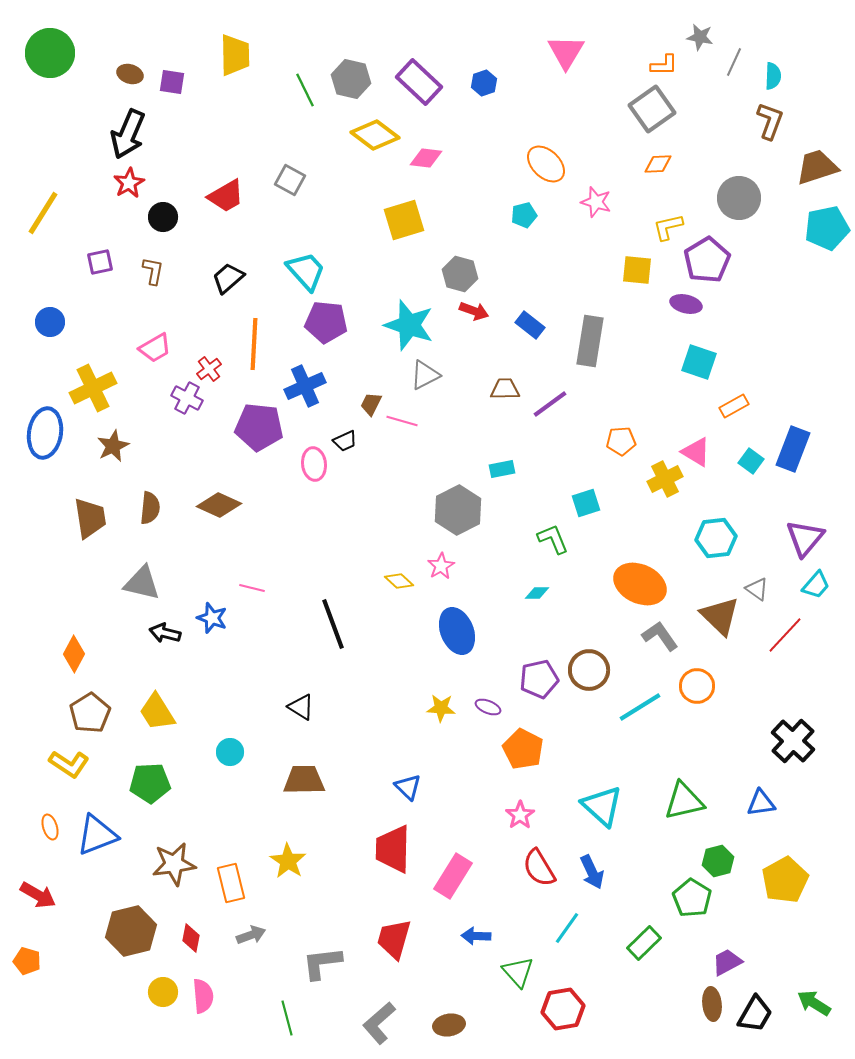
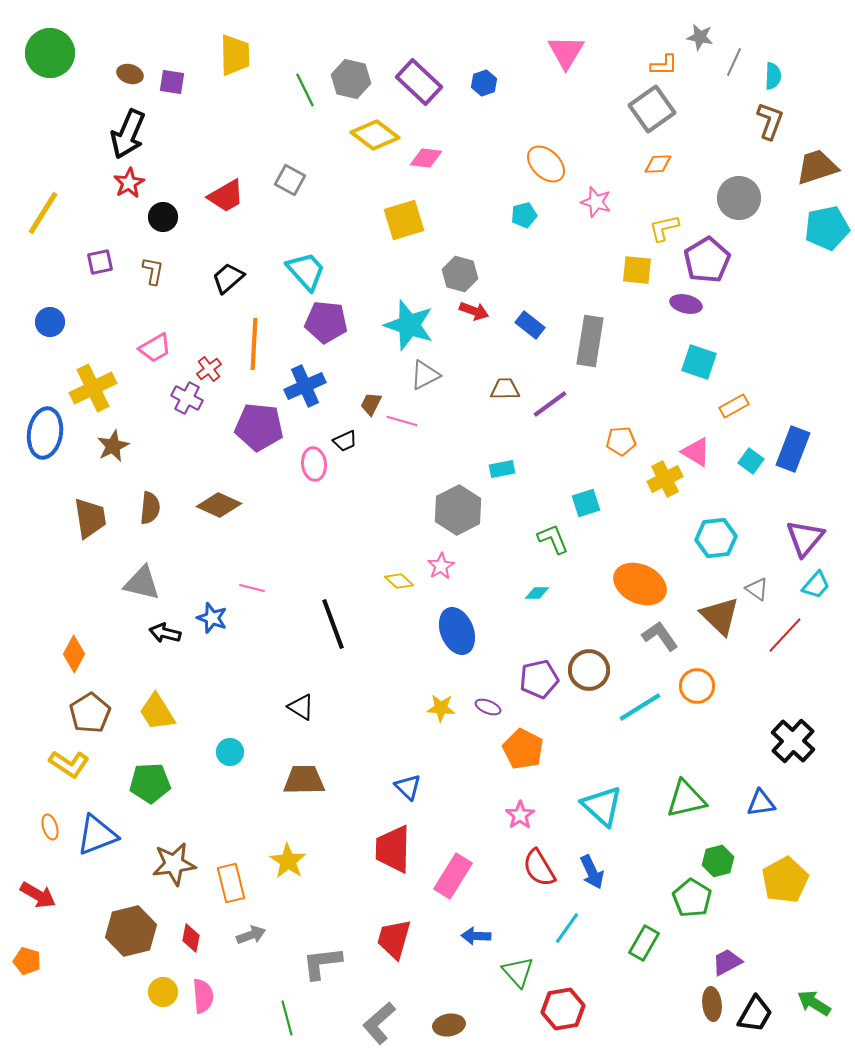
yellow L-shape at (668, 227): moved 4 px left, 1 px down
green triangle at (684, 801): moved 2 px right, 2 px up
green rectangle at (644, 943): rotated 16 degrees counterclockwise
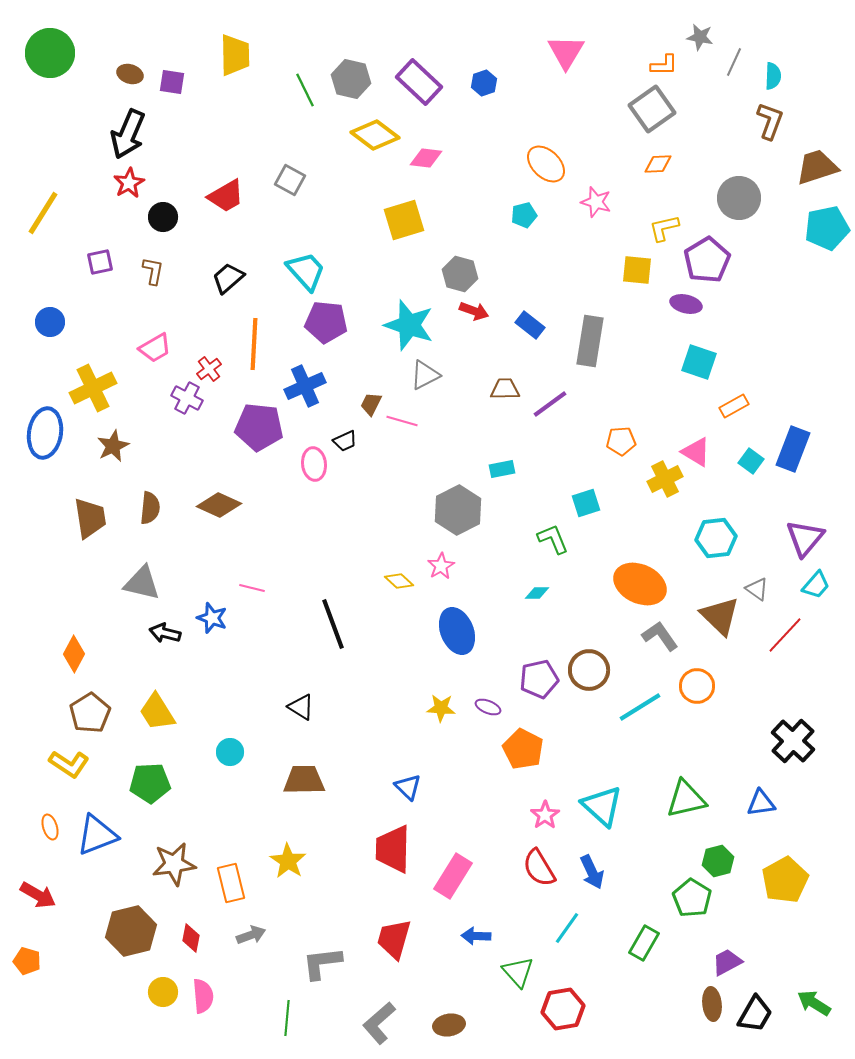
pink star at (520, 815): moved 25 px right
green line at (287, 1018): rotated 20 degrees clockwise
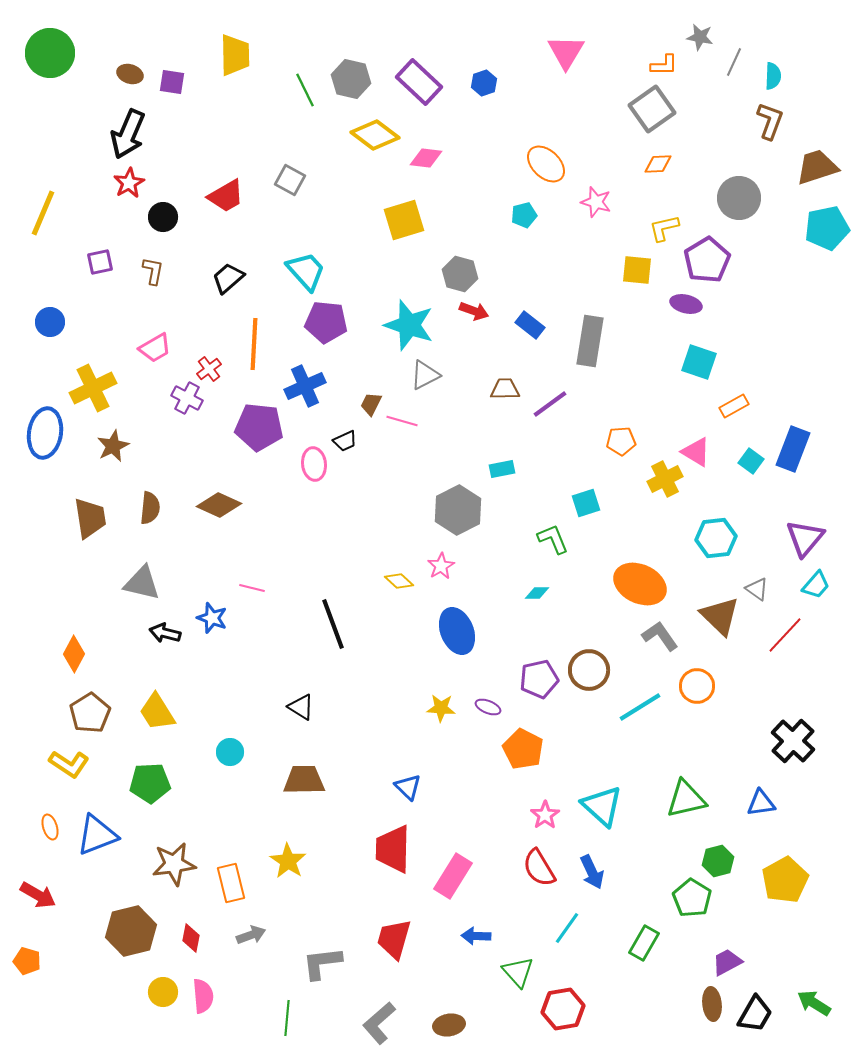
yellow line at (43, 213): rotated 9 degrees counterclockwise
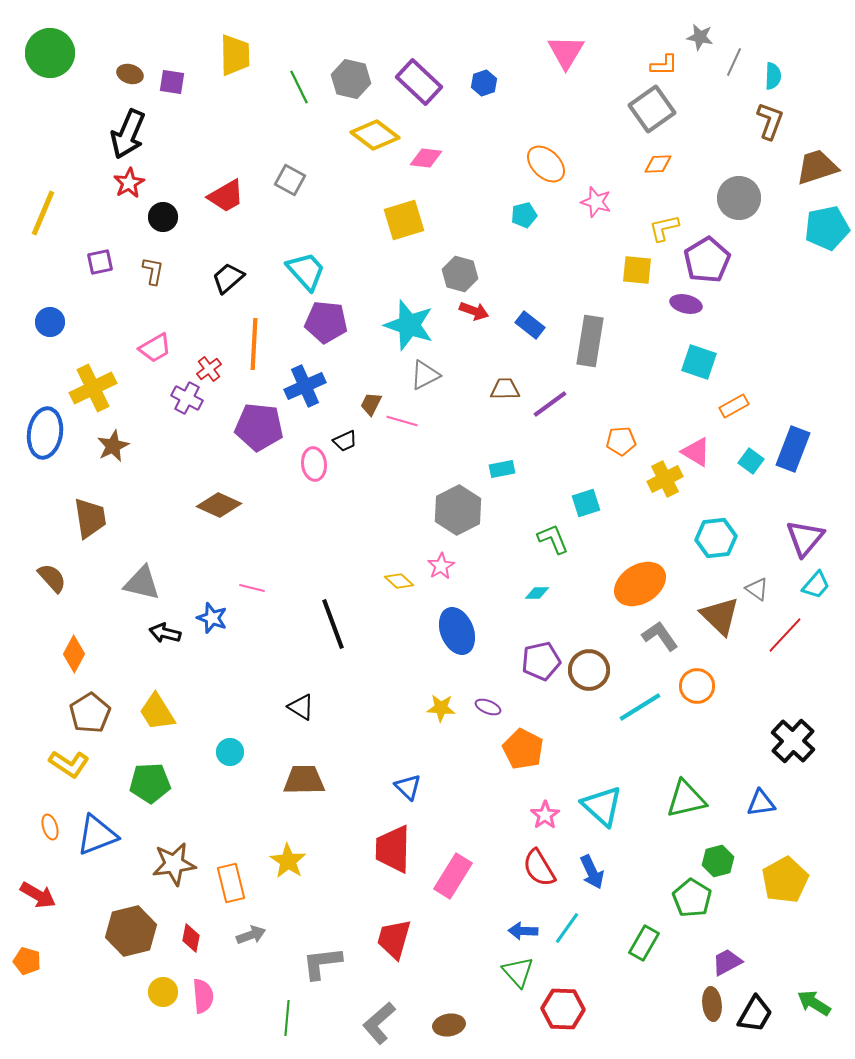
green line at (305, 90): moved 6 px left, 3 px up
brown semicircle at (150, 508): moved 98 px left, 70 px down; rotated 48 degrees counterclockwise
orange ellipse at (640, 584): rotated 57 degrees counterclockwise
purple pentagon at (539, 679): moved 2 px right, 18 px up
blue arrow at (476, 936): moved 47 px right, 5 px up
red hexagon at (563, 1009): rotated 12 degrees clockwise
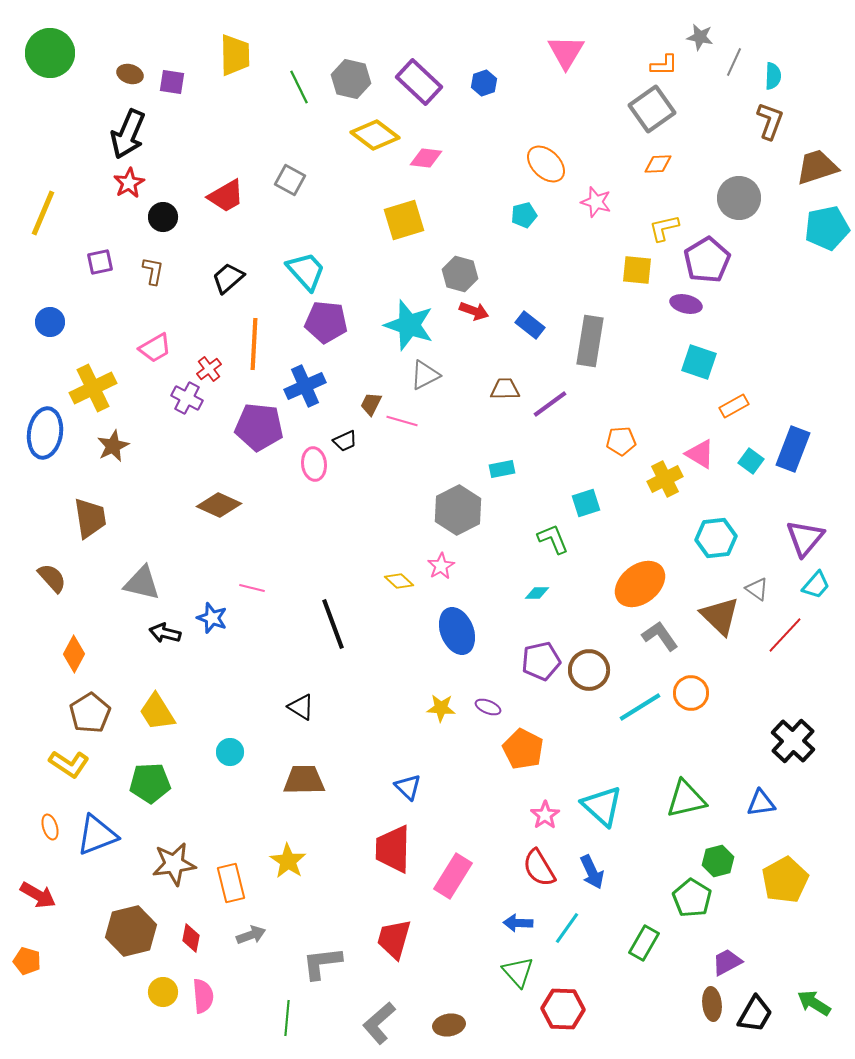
pink triangle at (696, 452): moved 4 px right, 2 px down
orange ellipse at (640, 584): rotated 6 degrees counterclockwise
orange circle at (697, 686): moved 6 px left, 7 px down
blue arrow at (523, 931): moved 5 px left, 8 px up
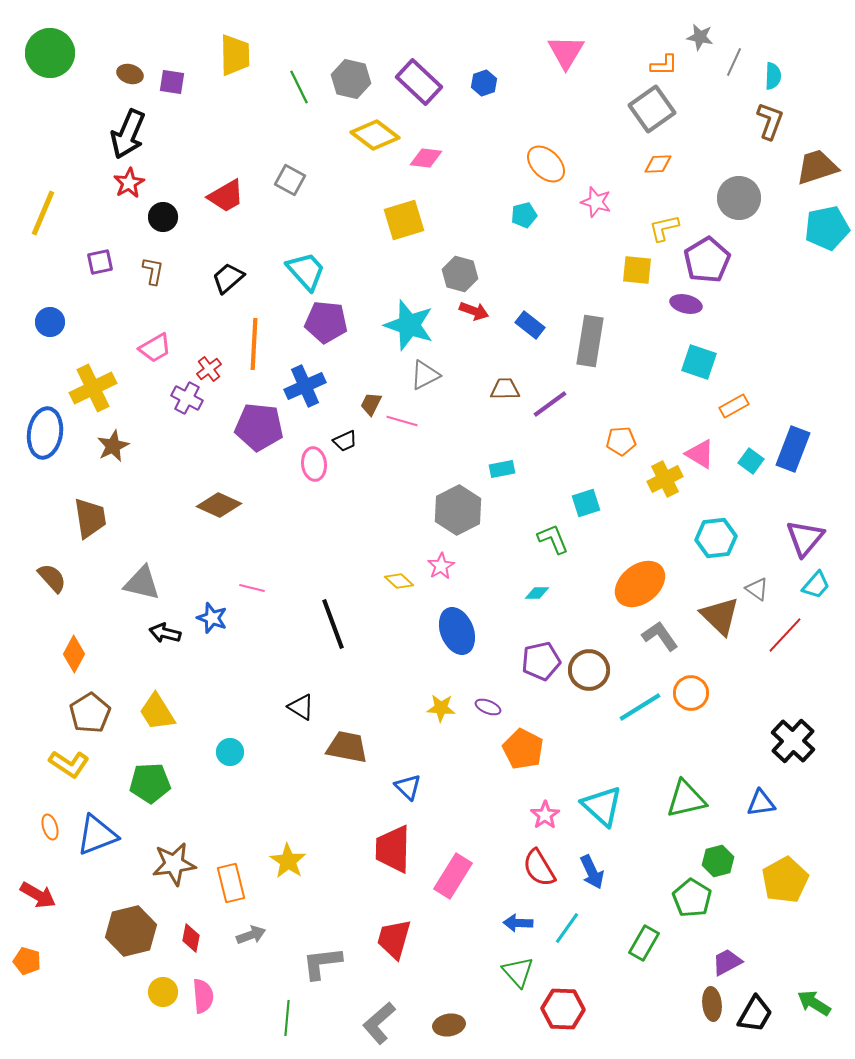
brown trapezoid at (304, 780): moved 43 px right, 33 px up; rotated 12 degrees clockwise
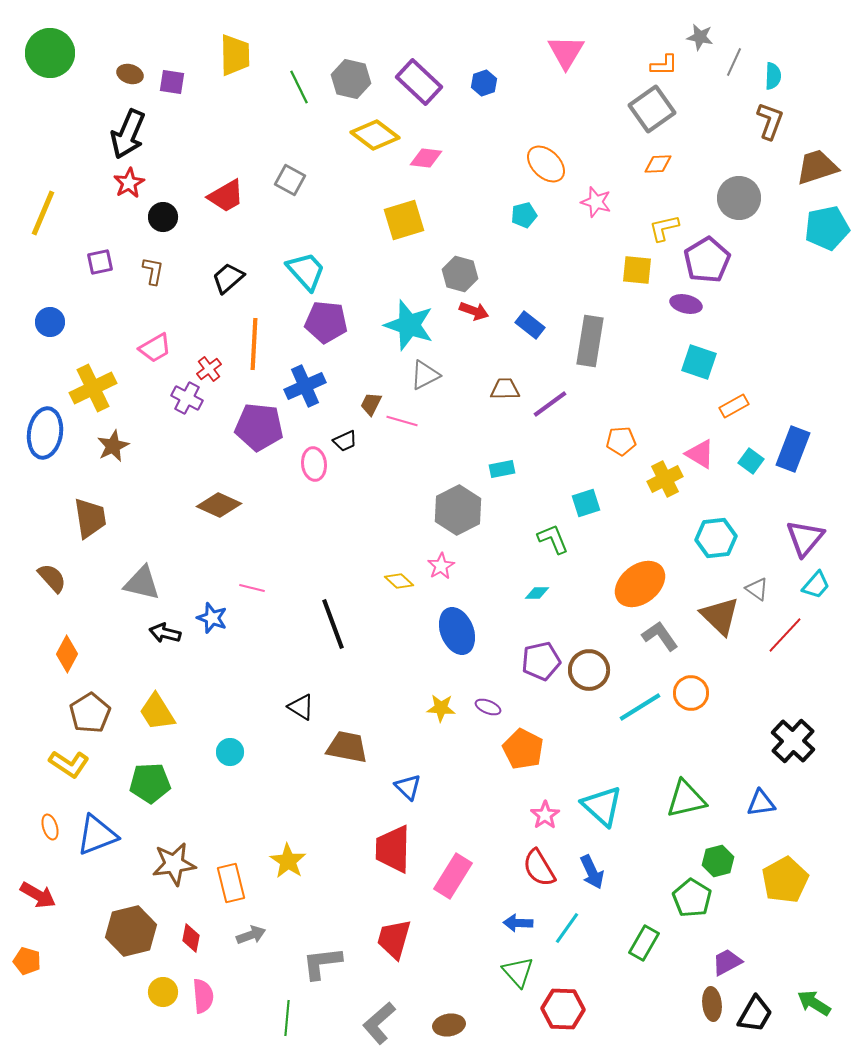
orange diamond at (74, 654): moved 7 px left
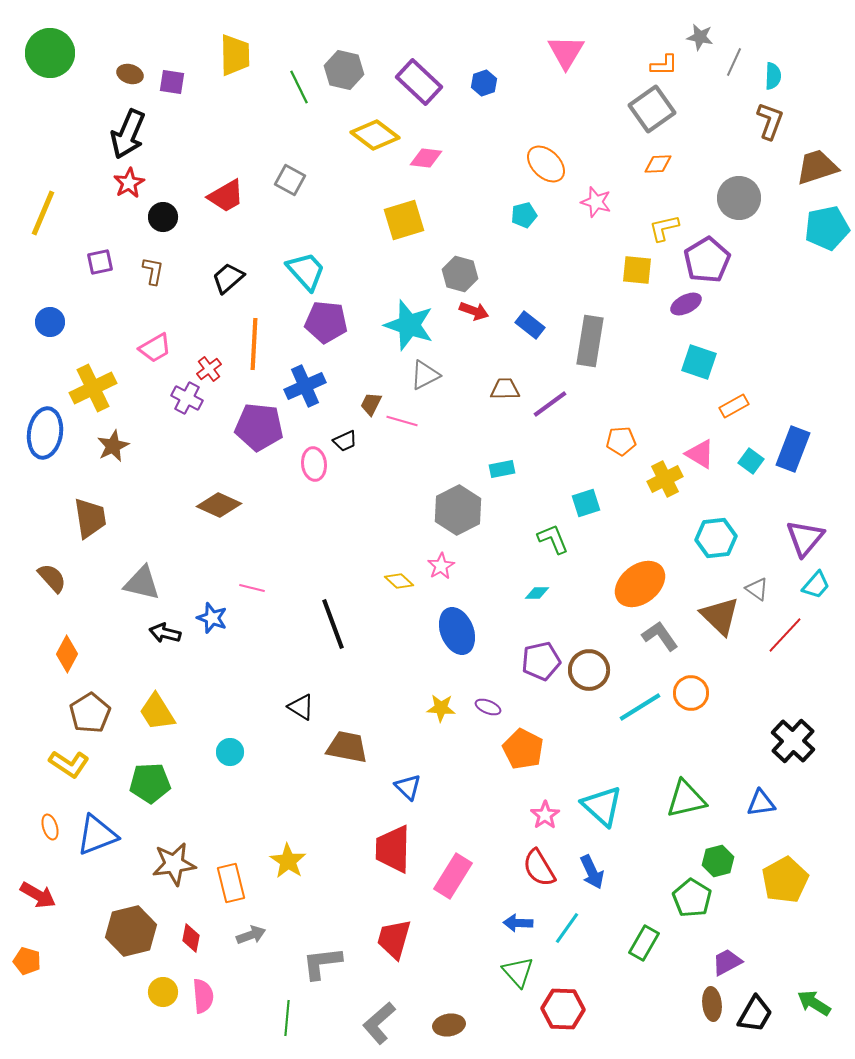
gray hexagon at (351, 79): moved 7 px left, 9 px up
purple ellipse at (686, 304): rotated 40 degrees counterclockwise
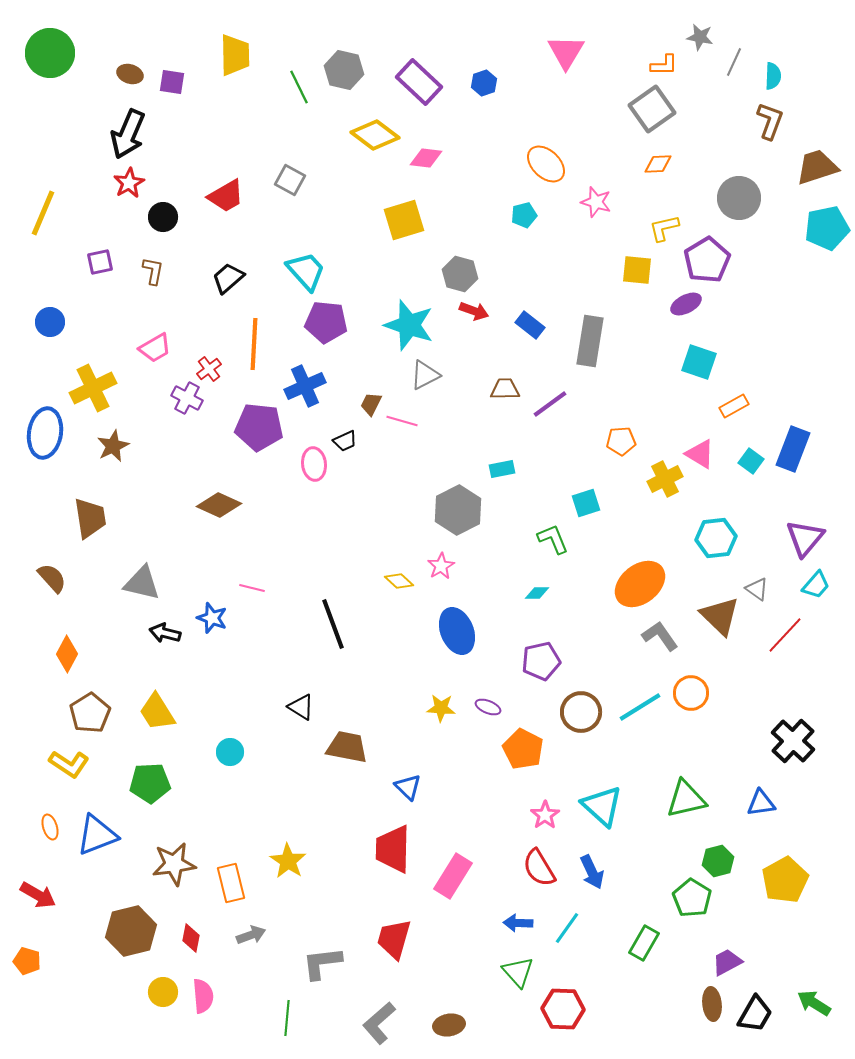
brown circle at (589, 670): moved 8 px left, 42 px down
